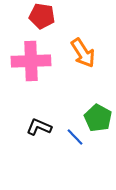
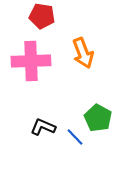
orange arrow: rotated 12 degrees clockwise
black L-shape: moved 4 px right
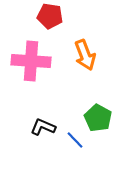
red pentagon: moved 8 px right
orange arrow: moved 2 px right, 2 px down
pink cross: rotated 6 degrees clockwise
blue line: moved 3 px down
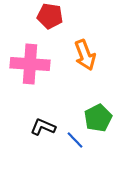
pink cross: moved 1 px left, 3 px down
green pentagon: rotated 16 degrees clockwise
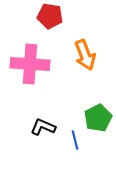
blue line: rotated 30 degrees clockwise
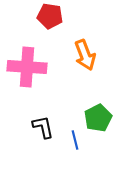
pink cross: moved 3 px left, 3 px down
black L-shape: rotated 55 degrees clockwise
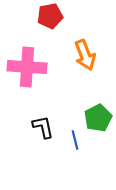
red pentagon: rotated 20 degrees counterclockwise
